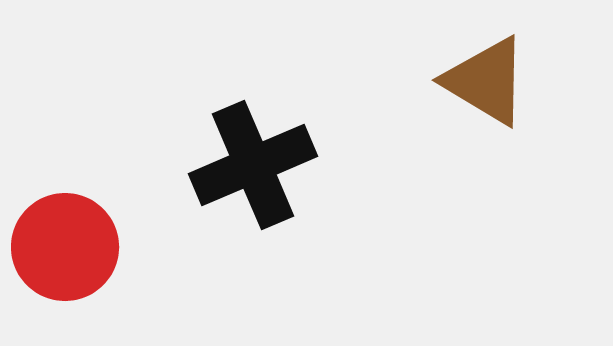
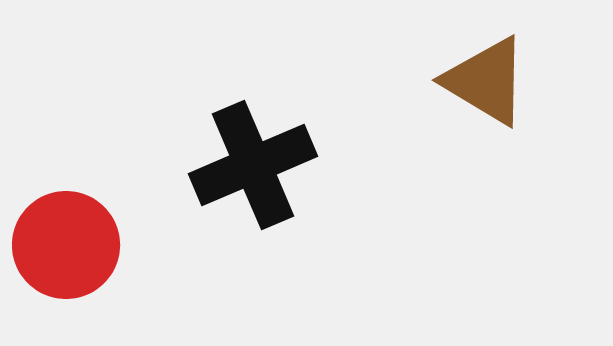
red circle: moved 1 px right, 2 px up
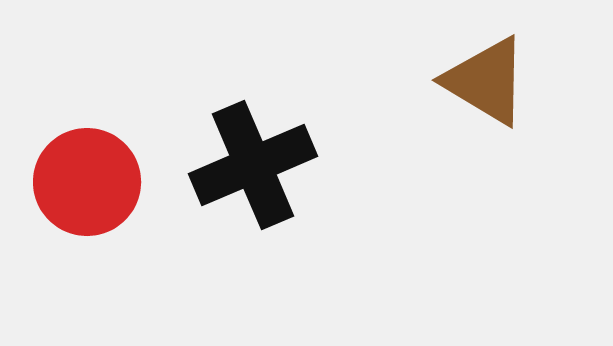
red circle: moved 21 px right, 63 px up
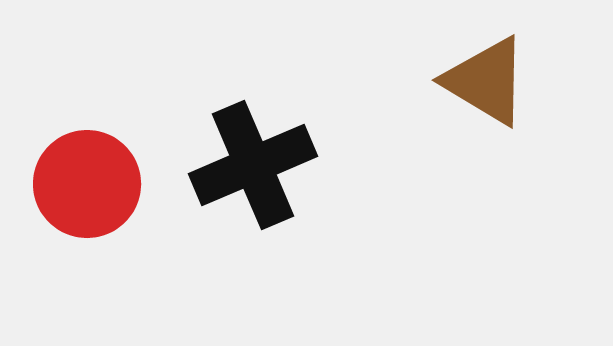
red circle: moved 2 px down
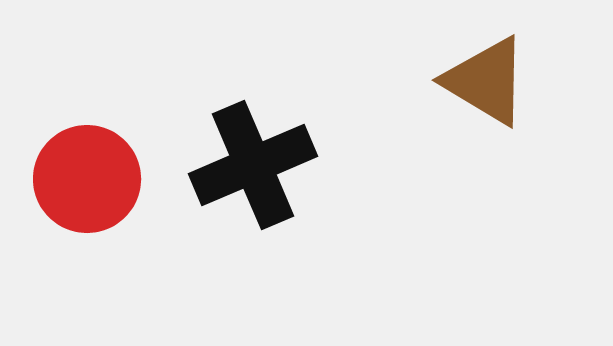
red circle: moved 5 px up
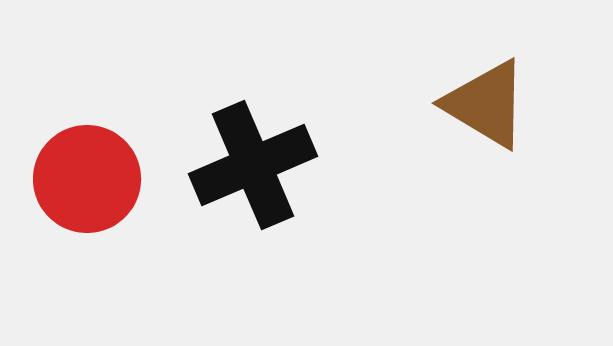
brown triangle: moved 23 px down
